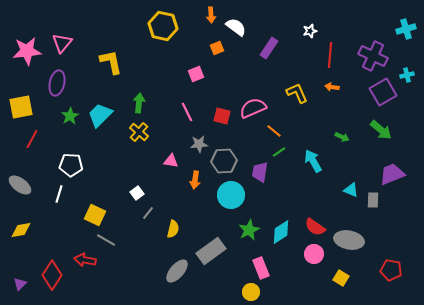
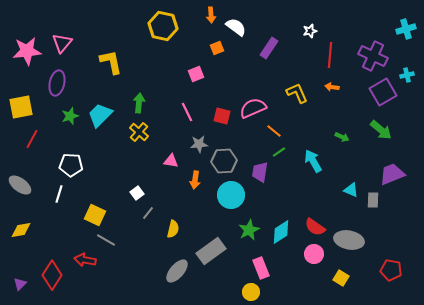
green star at (70, 116): rotated 12 degrees clockwise
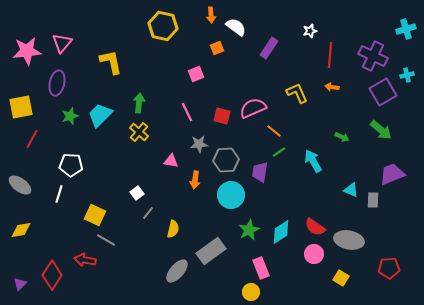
gray hexagon at (224, 161): moved 2 px right, 1 px up
red pentagon at (391, 270): moved 2 px left, 2 px up; rotated 15 degrees counterclockwise
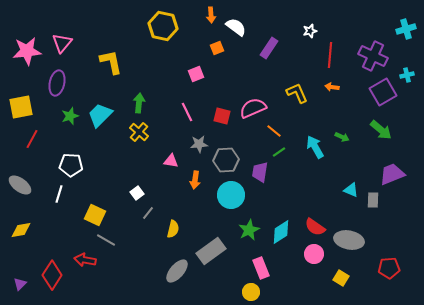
cyan arrow at (313, 161): moved 2 px right, 14 px up
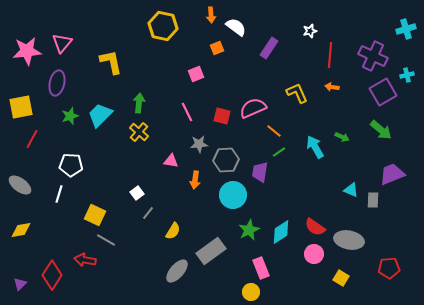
cyan circle at (231, 195): moved 2 px right
yellow semicircle at (173, 229): moved 2 px down; rotated 18 degrees clockwise
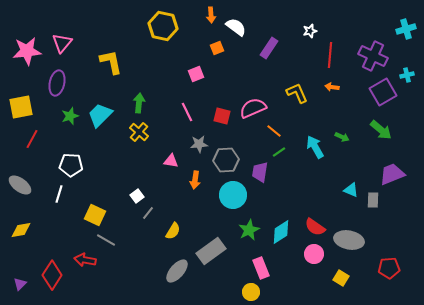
white square at (137, 193): moved 3 px down
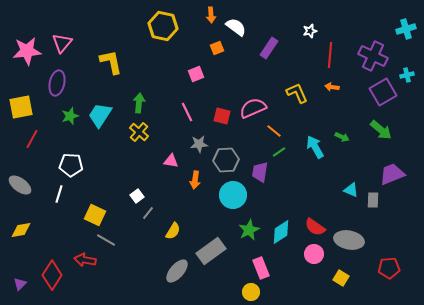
cyan trapezoid at (100, 115): rotated 12 degrees counterclockwise
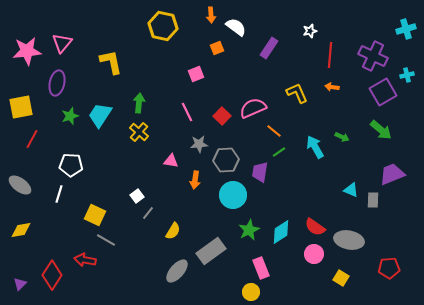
red square at (222, 116): rotated 30 degrees clockwise
